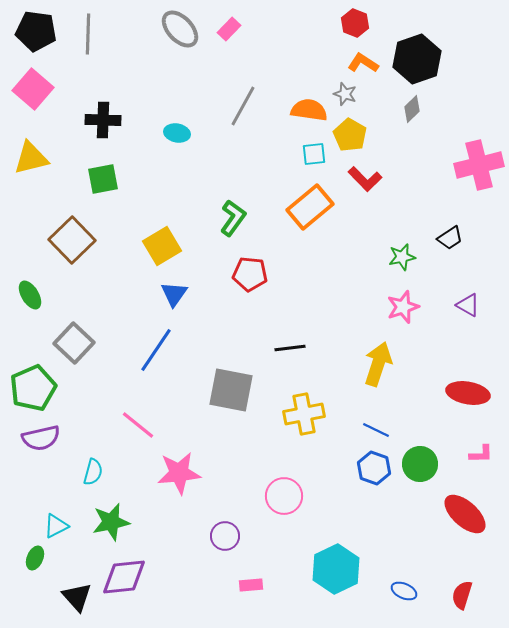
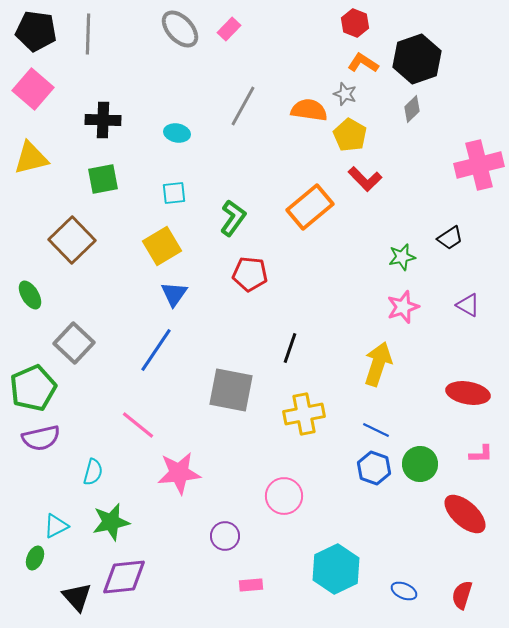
cyan square at (314, 154): moved 140 px left, 39 px down
black line at (290, 348): rotated 64 degrees counterclockwise
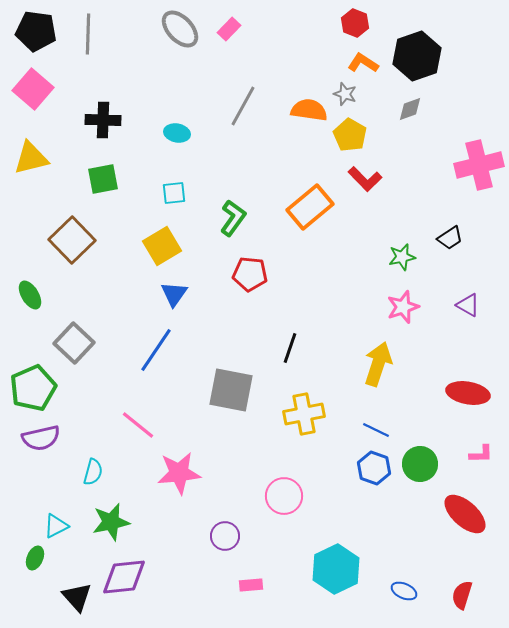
black hexagon at (417, 59): moved 3 px up
gray diamond at (412, 109): moved 2 px left; rotated 24 degrees clockwise
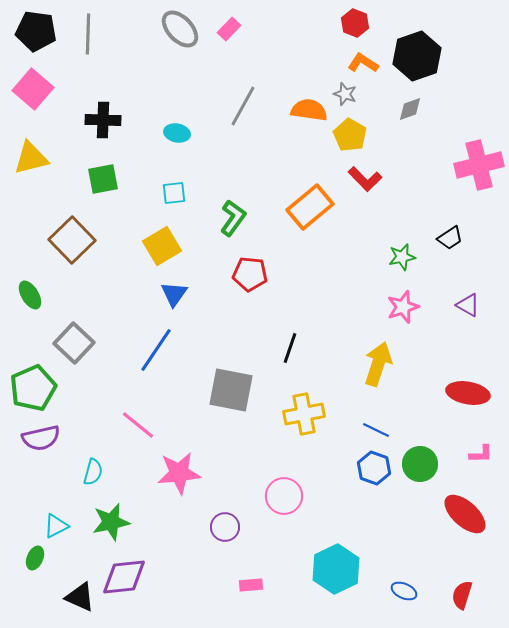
purple circle at (225, 536): moved 9 px up
black triangle at (77, 597): moved 3 px right; rotated 24 degrees counterclockwise
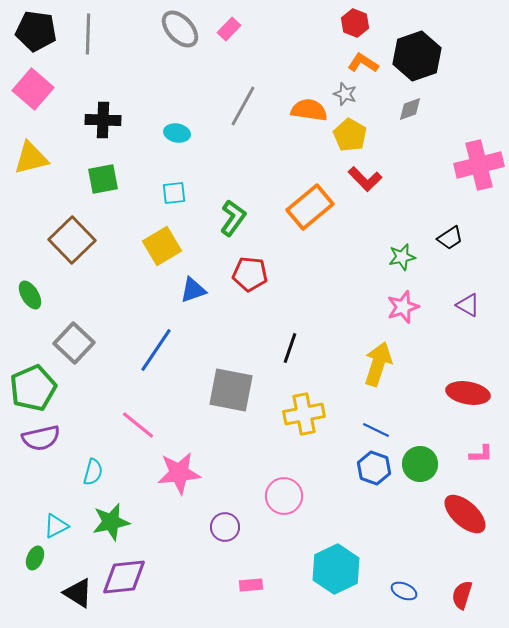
blue triangle at (174, 294): moved 19 px right, 4 px up; rotated 36 degrees clockwise
black triangle at (80, 597): moved 2 px left, 4 px up; rotated 8 degrees clockwise
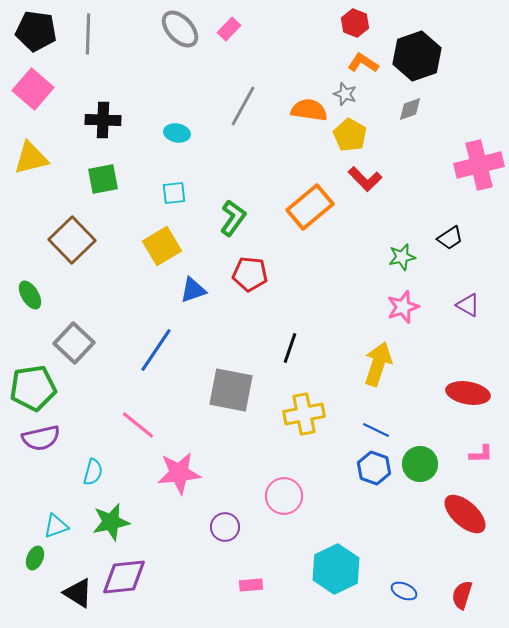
green pentagon at (33, 388): rotated 15 degrees clockwise
cyan triangle at (56, 526): rotated 8 degrees clockwise
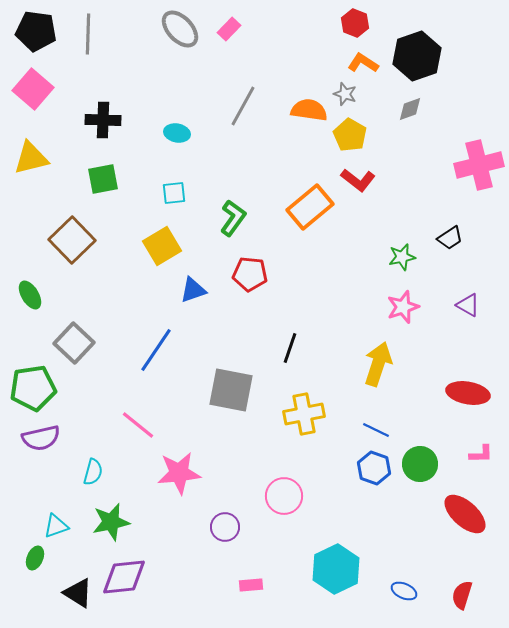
red L-shape at (365, 179): moved 7 px left, 1 px down; rotated 8 degrees counterclockwise
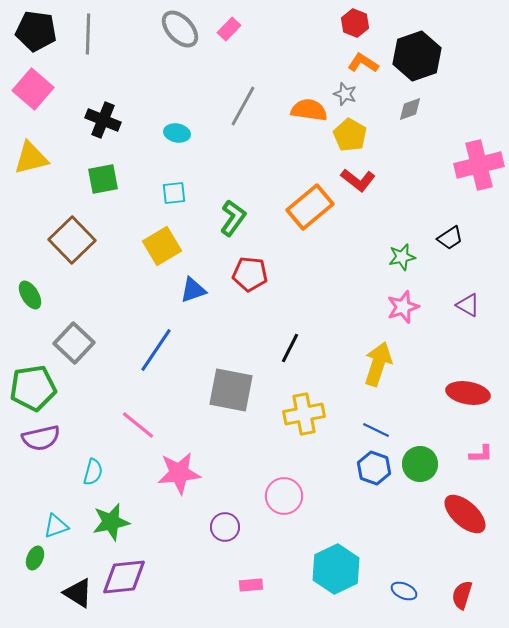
black cross at (103, 120): rotated 20 degrees clockwise
black line at (290, 348): rotated 8 degrees clockwise
